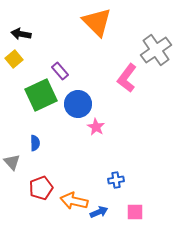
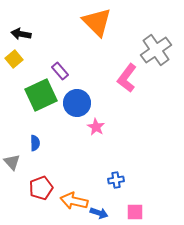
blue circle: moved 1 px left, 1 px up
blue arrow: moved 1 px down; rotated 42 degrees clockwise
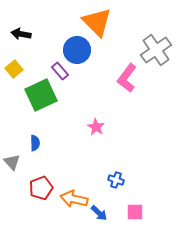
yellow square: moved 10 px down
blue circle: moved 53 px up
blue cross: rotated 28 degrees clockwise
orange arrow: moved 2 px up
blue arrow: rotated 24 degrees clockwise
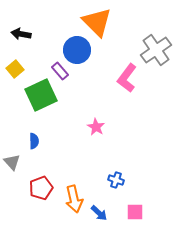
yellow square: moved 1 px right
blue semicircle: moved 1 px left, 2 px up
orange arrow: rotated 116 degrees counterclockwise
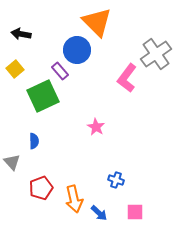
gray cross: moved 4 px down
green square: moved 2 px right, 1 px down
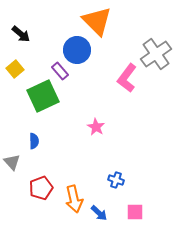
orange triangle: moved 1 px up
black arrow: rotated 150 degrees counterclockwise
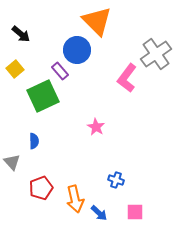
orange arrow: moved 1 px right
